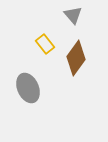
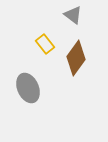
gray triangle: rotated 12 degrees counterclockwise
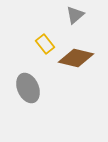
gray triangle: moved 2 px right; rotated 42 degrees clockwise
brown diamond: rotated 68 degrees clockwise
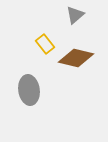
gray ellipse: moved 1 px right, 2 px down; rotated 16 degrees clockwise
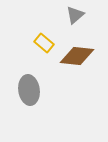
yellow rectangle: moved 1 px left, 1 px up; rotated 12 degrees counterclockwise
brown diamond: moved 1 px right, 2 px up; rotated 8 degrees counterclockwise
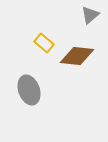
gray triangle: moved 15 px right
gray ellipse: rotated 12 degrees counterclockwise
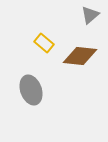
brown diamond: moved 3 px right
gray ellipse: moved 2 px right
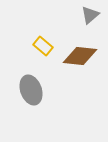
yellow rectangle: moved 1 px left, 3 px down
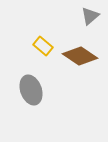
gray triangle: moved 1 px down
brown diamond: rotated 28 degrees clockwise
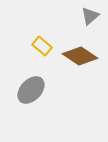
yellow rectangle: moved 1 px left
gray ellipse: rotated 64 degrees clockwise
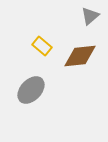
brown diamond: rotated 40 degrees counterclockwise
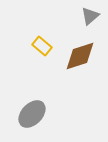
brown diamond: rotated 12 degrees counterclockwise
gray ellipse: moved 1 px right, 24 px down
